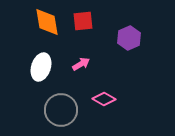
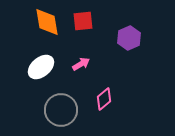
white ellipse: rotated 32 degrees clockwise
pink diamond: rotated 70 degrees counterclockwise
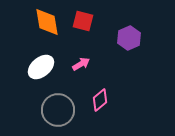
red square: rotated 20 degrees clockwise
pink diamond: moved 4 px left, 1 px down
gray circle: moved 3 px left
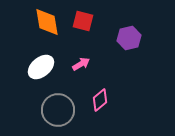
purple hexagon: rotated 10 degrees clockwise
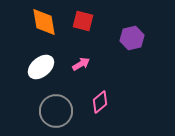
orange diamond: moved 3 px left
purple hexagon: moved 3 px right
pink diamond: moved 2 px down
gray circle: moved 2 px left, 1 px down
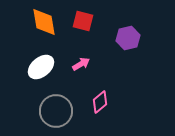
purple hexagon: moved 4 px left
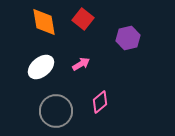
red square: moved 2 px up; rotated 25 degrees clockwise
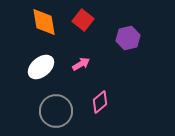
red square: moved 1 px down
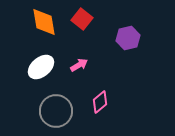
red square: moved 1 px left, 1 px up
pink arrow: moved 2 px left, 1 px down
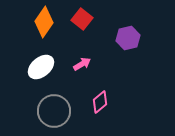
orange diamond: rotated 44 degrees clockwise
pink arrow: moved 3 px right, 1 px up
gray circle: moved 2 px left
